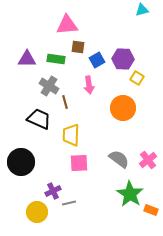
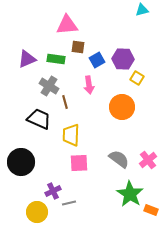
purple triangle: rotated 24 degrees counterclockwise
orange circle: moved 1 px left, 1 px up
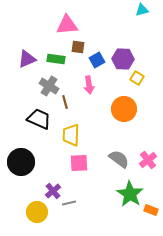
orange circle: moved 2 px right, 2 px down
purple cross: rotated 14 degrees counterclockwise
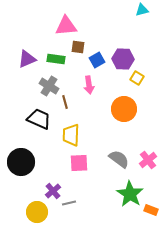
pink triangle: moved 1 px left, 1 px down
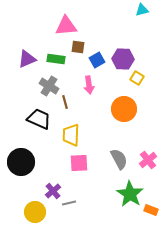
gray semicircle: rotated 25 degrees clockwise
yellow circle: moved 2 px left
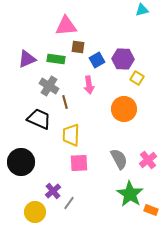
gray line: rotated 40 degrees counterclockwise
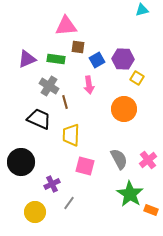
pink square: moved 6 px right, 3 px down; rotated 18 degrees clockwise
purple cross: moved 1 px left, 7 px up; rotated 14 degrees clockwise
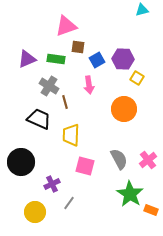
pink triangle: rotated 15 degrees counterclockwise
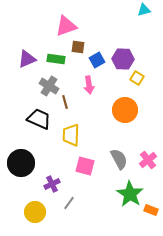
cyan triangle: moved 2 px right
orange circle: moved 1 px right, 1 px down
black circle: moved 1 px down
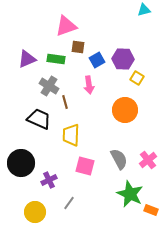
purple cross: moved 3 px left, 4 px up
green star: rotated 8 degrees counterclockwise
